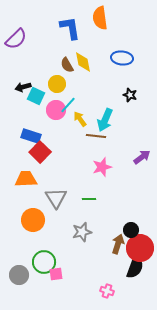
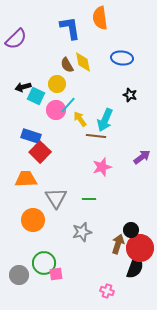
green circle: moved 1 px down
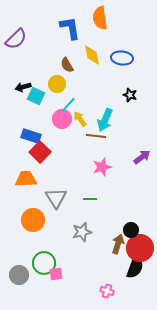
yellow diamond: moved 9 px right, 7 px up
pink circle: moved 6 px right, 9 px down
green line: moved 1 px right
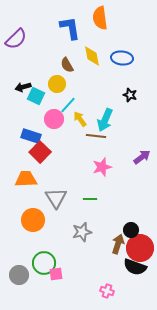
yellow diamond: moved 1 px down
pink circle: moved 8 px left
black semicircle: rotated 90 degrees clockwise
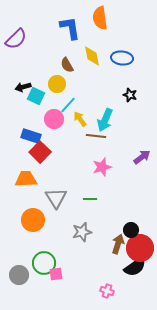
black semicircle: rotated 55 degrees counterclockwise
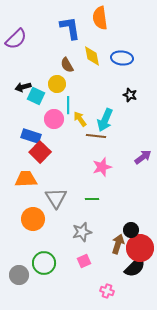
cyan line: rotated 42 degrees counterclockwise
purple arrow: moved 1 px right
green line: moved 2 px right
orange circle: moved 1 px up
black semicircle: rotated 10 degrees counterclockwise
pink square: moved 28 px right, 13 px up; rotated 16 degrees counterclockwise
